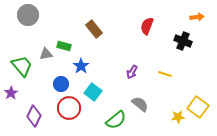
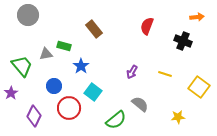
blue circle: moved 7 px left, 2 px down
yellow square: moved 1 px right, 20 px up
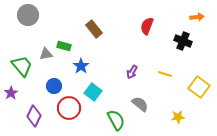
green semicircle: rotated 80 degrees counterclockwise
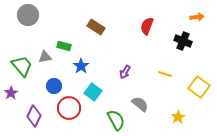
brown rectangle: moved 2 px right, 2 px up; rotated 18 degrees counterclockwise
gray triangle: moved 1 px left, 3 px down
purple arrow: moved 7 px left
yellow star: rotated 24 degrees counterclockwise
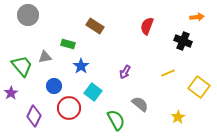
brown rectangle: moved 1 px left, 1 px up
green rectangle: moved 4 px right, 2 px up
yellow line: moved 3 px right, 1 px up; rotated 40 degrees counterclockwise
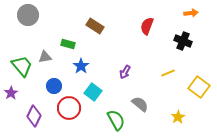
orange arrow: moved 6 px left, 4 px up
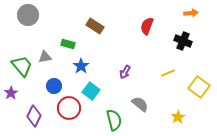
cyan square: moved 2 px left, 1 px up
green semicircle: moved 2 px left; rotated 15 degrees clockwise
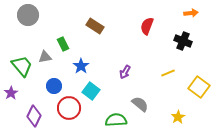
green rectangle: moved 5 px left; rotated 48 degrees clockwise
green semicircle: moved 2 px right; rotated 80 degrees counterclockwise
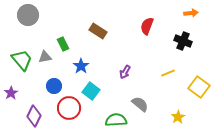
brown rectangle: moved 3 px right, 5 px down
green trapezoid: moved 6 px up
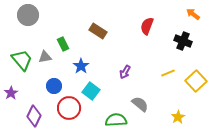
orange arrow: moved 2 px right, 1 px down; rotated 136 degrees counterclockwise
yellow square: moved 3 px left, 6 px up; rotated 10 degrees clockwise
